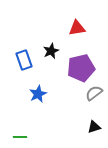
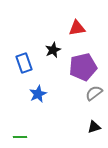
black star: moved 2 px right, 1 px up
blue rectangle: moved 3 px down
purple pentagon: moved 2 px right, 1 px up
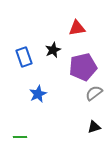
blue rectangle: moved 6 px up
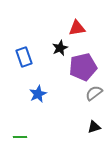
black star: moved 7 px right, 2 px up
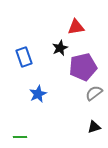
red triangle: moved 1 px left, 1 px up
